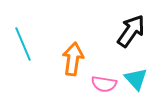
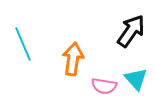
pink semicircle: moved 2 px down
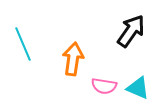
cyan triangle: moved 2 px right, 9 px down; rotated 25 degrees counterclockwise
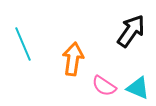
pink semicircle: rotated 25 degrees clockwise
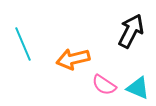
black arrow: rotated 8 degrees counterclockwise
orange arrow: rotated 112 degrees counterclockwise
pink semicircle: moved 1 px up
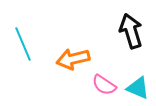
black arrow: rotated 44 degrees counterclockwise
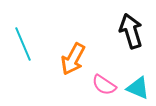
orange arrow: rotated 48 degrees counterclockwise
